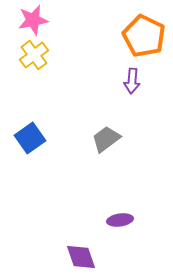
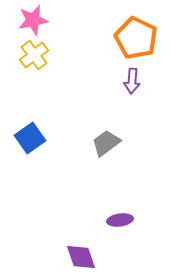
orange pentagon: moved 8 px left, 2 px down
gray trapezoid: moved 4 px down
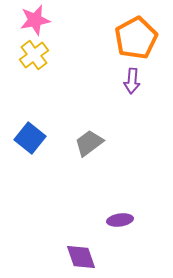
pink star: moved 2 px right
orange pentagon: rotated 18 degrees clockwise
blue square: rotated 16 degrees counterclockwise
gray trapezoid: moved 17 px left
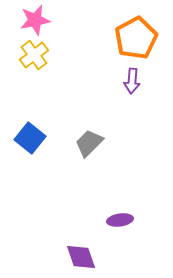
gray trapezoid: rotated 8 degrees counterclockwise
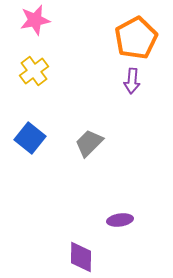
yellow cross: moved 16 px down
purple diamond: rotated 20 degrees clockwise
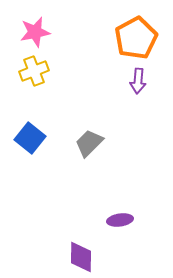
pink star: moved 12 px down
yellow cross: rotated 16 degrees clockwise
purple arrow: moved 6 px right
